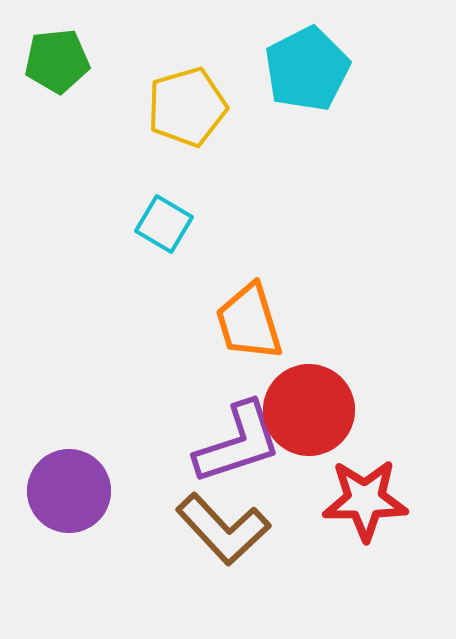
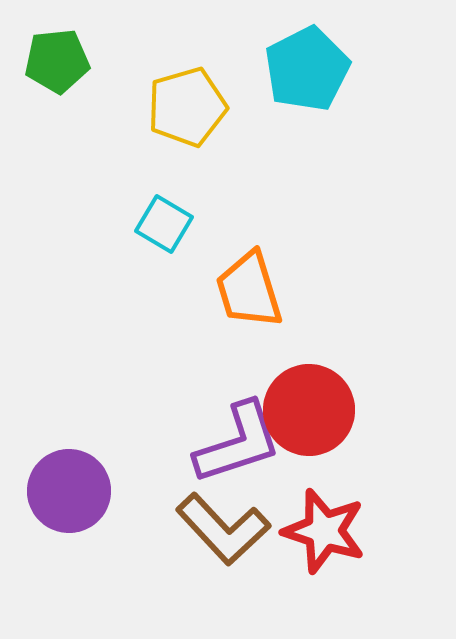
orange trapezoid: moved 32 px up
red star: moved 41 px left, 31 px down; rotated 18 degrees clockwise
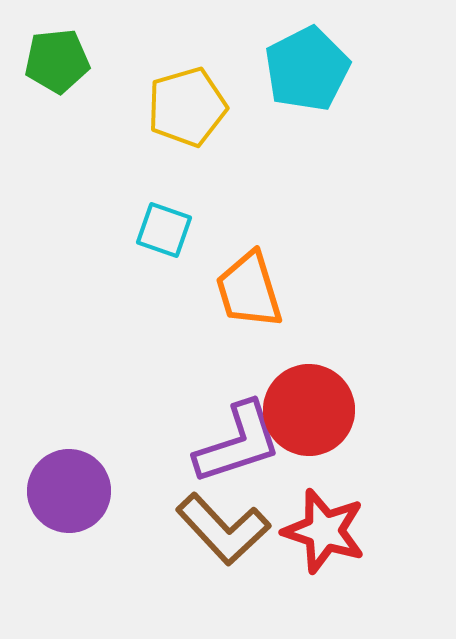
cyan square: moved 6 px down; rotated 12 degrees counterclockwise
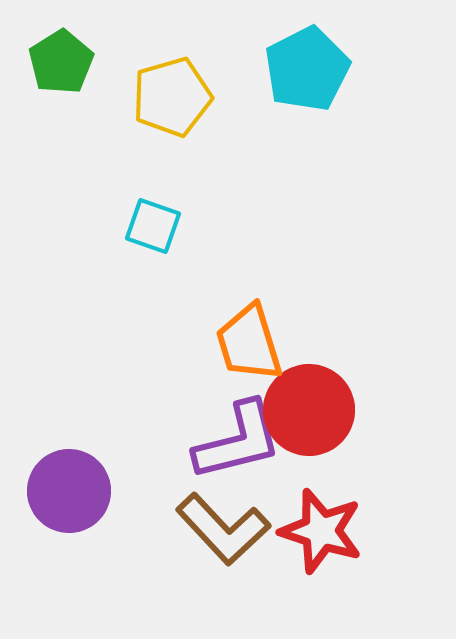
green pentagon: moved 4 px right, 1 px down; rotated 26 degrees counterclockwise
yellow pentagon: moved 15 px left, 10 px up
cyan square: moved 11 px left, 4 px up
orange trapezoid: moved 53 px down
purple L-shape: moved 2 px up; rotated 4 degrees clockwise
red star: moved 3 px left
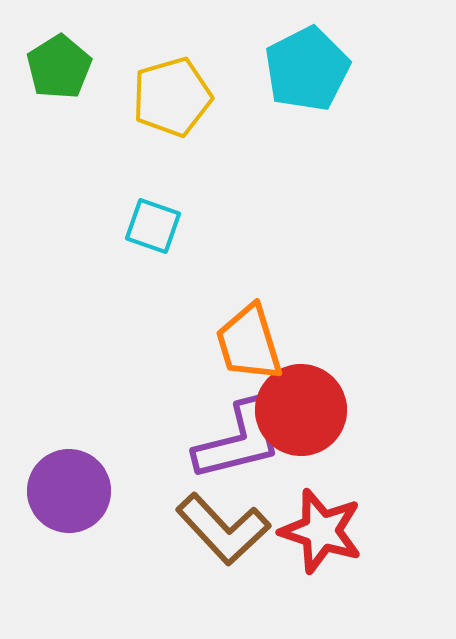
green pentagon: moved 2 px left, 5 px down
red circle: moved 8 px left
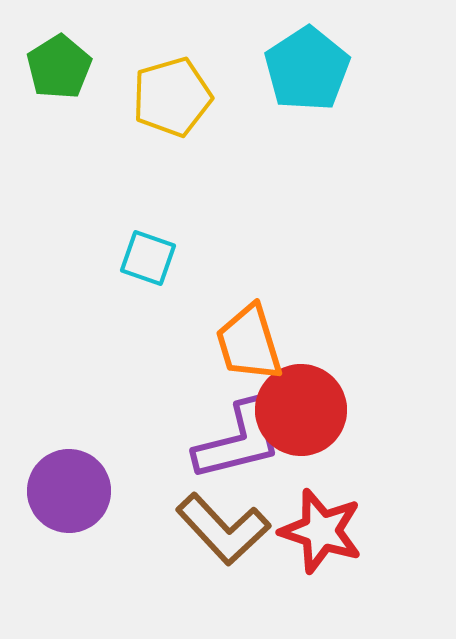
cyan pentagon: rotated 6 degrees counterclockwise
cyan square: moved 5 px left, 32 px down
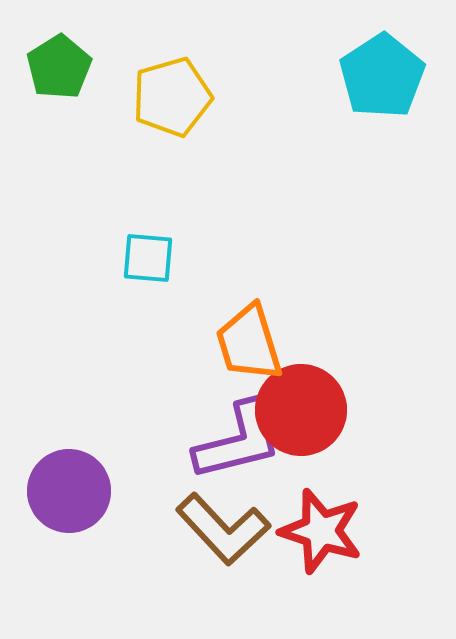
cyan pentagon: moved 75 px right, 7 px down
cyan square: rotated 14 degrees counterclockwise
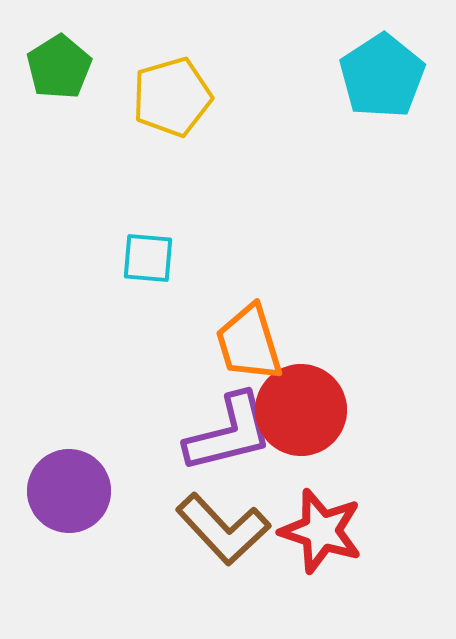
purple L-shape: moved 9 px left, 8 px up
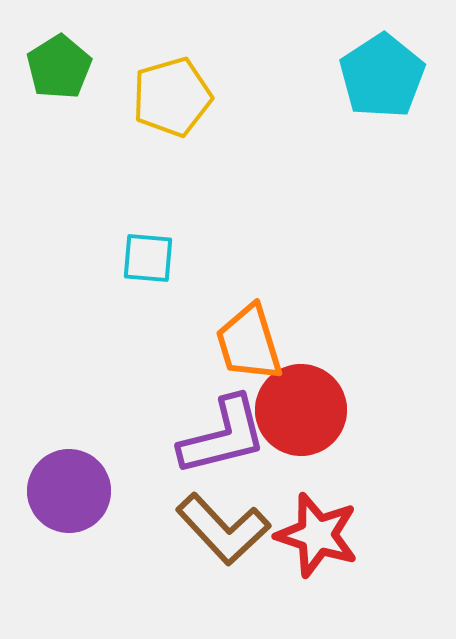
purple L-shape: moved 6 px left, 3 px down
red star: moved 4 px left, 4 px down
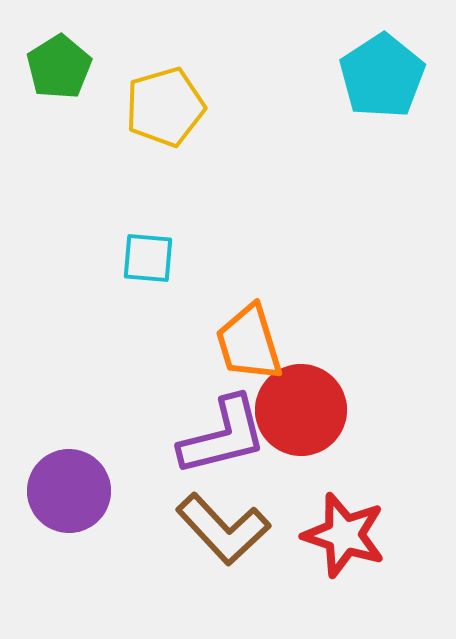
yellow pentagon: moved 7 px left, 10 px down
red star: moved 27 px right
